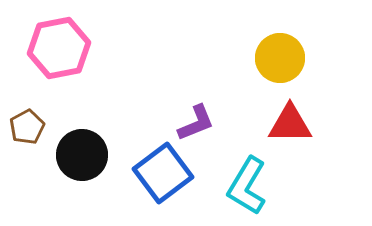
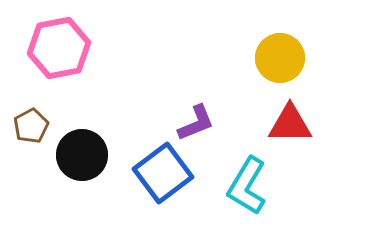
brown pentagon: moved 4 px right, 1 px up
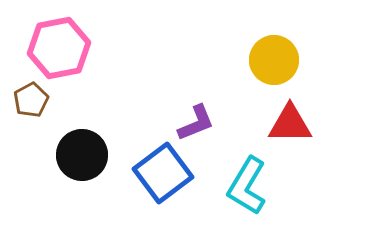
yellow circle: moved 6 px left, 2 px down
brown pentagon: moved 26 px up
